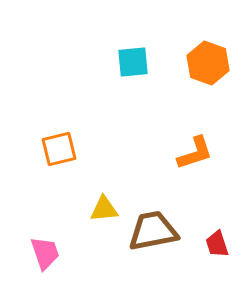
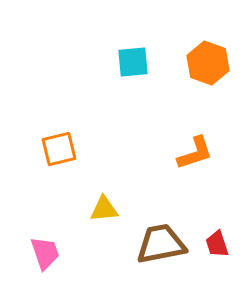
brown trapezoid: moved 8 px right, 13 px down
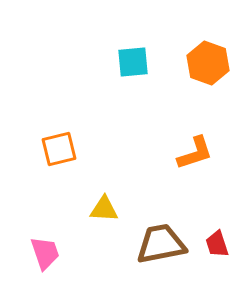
yellow triangle: rotated 8 degrees clockwise
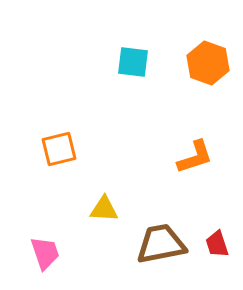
cyan square: rotated 12 degrees clockwise
orange L-shape: moved 4 px down
